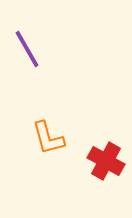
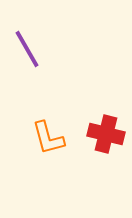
red cross: moved 27 px up; rotated 15 degrees counterclockwise
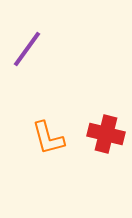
purple line: rotated 66 degrees clockwise
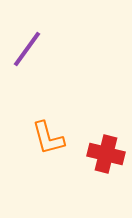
red cross: moved 20 px down
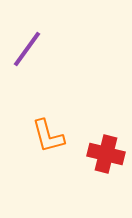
orange L-shape: moved 2 px up
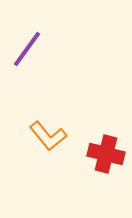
orange L-shape: rotated 24 degrees counterclockwise
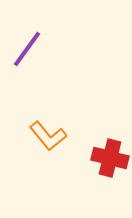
red cross: moved 4 px right, 4 px down
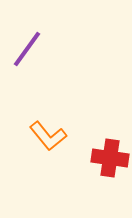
red cross: rotated 6 degrees counterclockwise
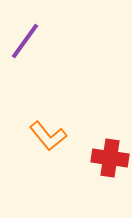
purple line: moved 2 px left, 8 px up
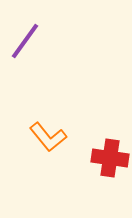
orange L-shape: moved 1 px down
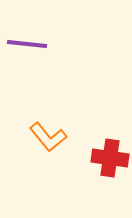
purple line: moved 2 px right, 3 px down; rotated 60 degrees clockwise
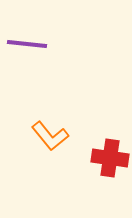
orange L-shape: moved 2 px right, 1 px up
